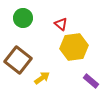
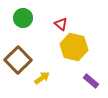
yellow hexagon: rotated 20 degrees clockwise
brown square: rotated 8 degrees clockwise
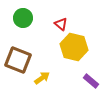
brown square: rotated 24 degrees counterclockwise
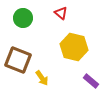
red triangle: moved 11 px up
yellow arrow: rotated 91 degrees clockwise
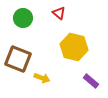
red triangle: moved 2 px left
brown square: moved 1 px up
yellow arrow: rotated 35 degrees counterclockwise
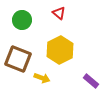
green circle: moved 1 px left, 2 px down
yellow hexagon: moved 14 px left, 3 px down; rotated 20 degrees clockwise
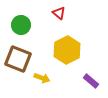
green circle: moved 1 px left, 5 px down
yellow hexagon: moved 7 px right
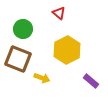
green circle: moved 2 px right, 4 px down
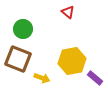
red triangle: moved 9 px right, 1 px up
yellow hexagon: moved 5 px right, 11 px down; rotated 16 degrees clockwise
purple rectangle: moved 4 px right, 3 px up
